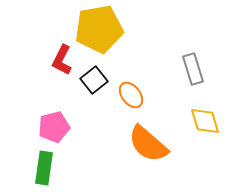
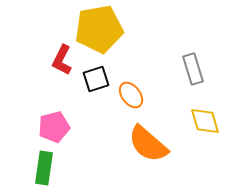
black square: moved 2 px right, 1 px up; rotated 20 degrees clockwise
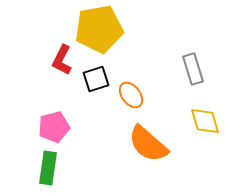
green rectangle: moved 4 px right
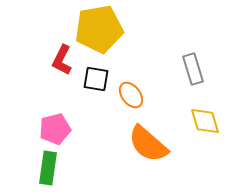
black square: rotated 28 degrees clockwise
pink pentagon: moved 1 px right, 2 px down
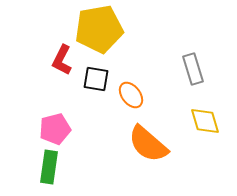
green rectangle: moved 1 px right, 1 px up
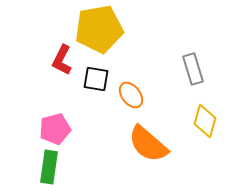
yellow diamond: rotated 32 degrees clockwise
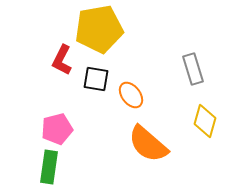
pink pentagon: moved 2 px right
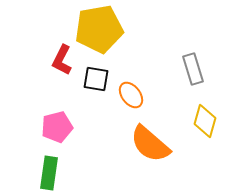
pink pentagon: moved 2 px up
orange semicircle: moved 2 px right
green rectangle: moved 6 px down
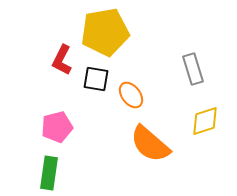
yellow pentagon: moved 6 px right, 3 px down
yellow diamond: rotated 56 degrees clockwise
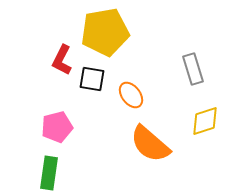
black square: moved 4 px left
